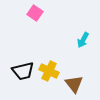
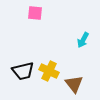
pink square: rotated 28 degrees counterclockwise
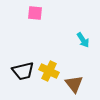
cyan arrow: rotated 63 degrees counterclockwise
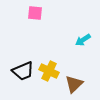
cyan arrow: rotated 91 degrees clockwise
black trapezoid: rotated 10 degrees counterclockwise
brown triangle: rotated 24 degrees clockwise
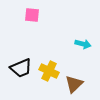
pink square: moved 3 px left, 2 px down
cyan arrow: moved 4 px down; rotated 133 degrees counterclockwise
black trapezoid: moved 2 px left, 3 px up
